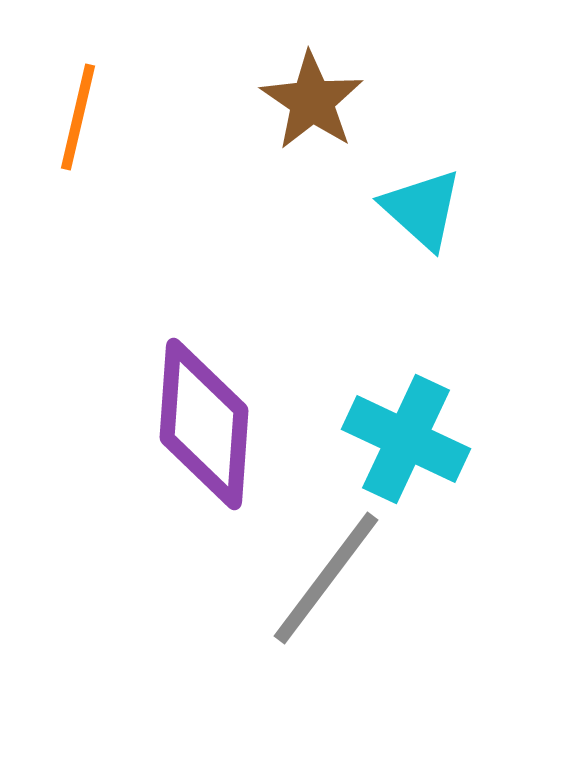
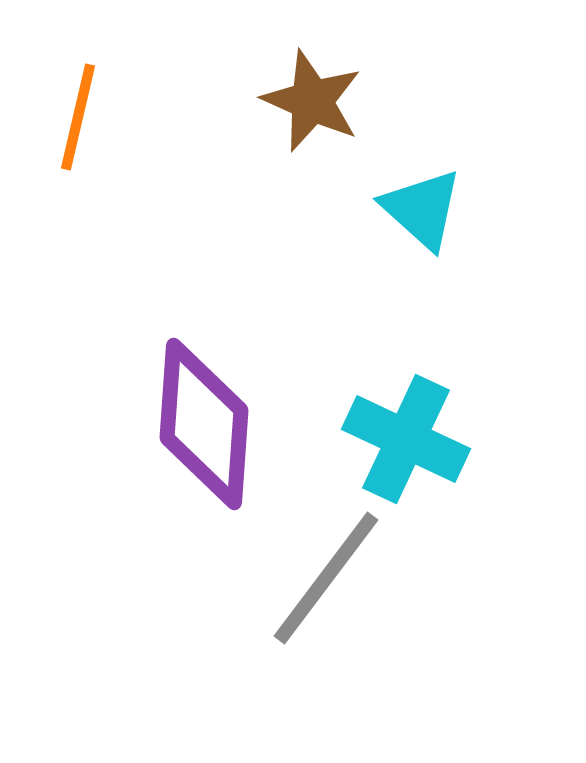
brown star: rotated 10 degrees counterclockwise
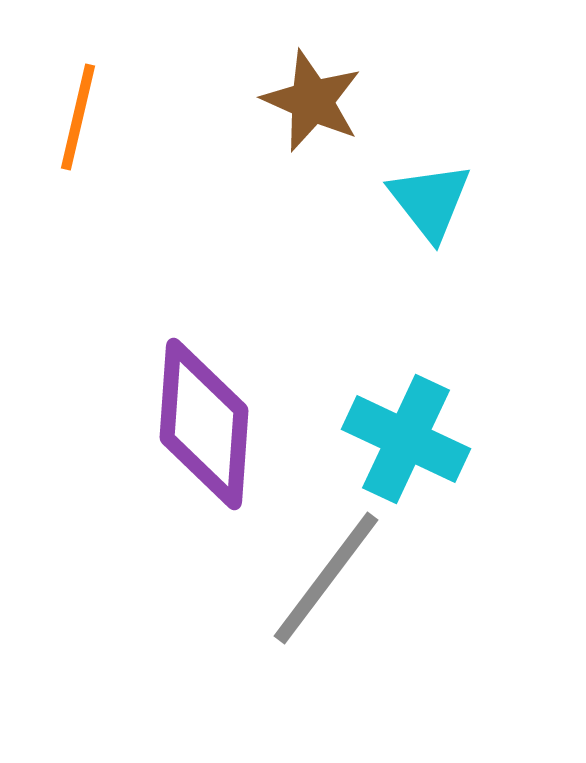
cyan triangle: moved 8 px right, 8 px up; rotated 10 degrees clockwise
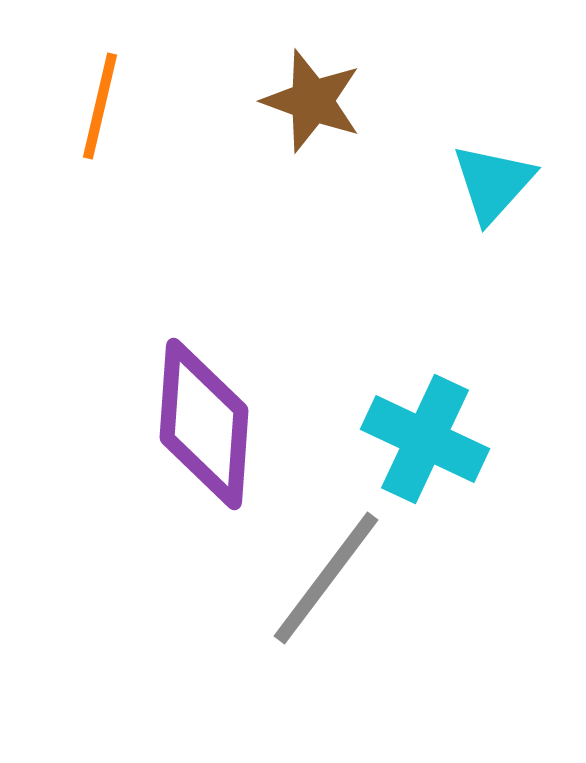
brown star: rotated 4 degrees counterclockwise
orange line: moved 22 px right, 11 px up
cyan triangle: moved 63 px right, 18 px up; rotated 20 degrees clockwise
cyan cross: moved 19 px right
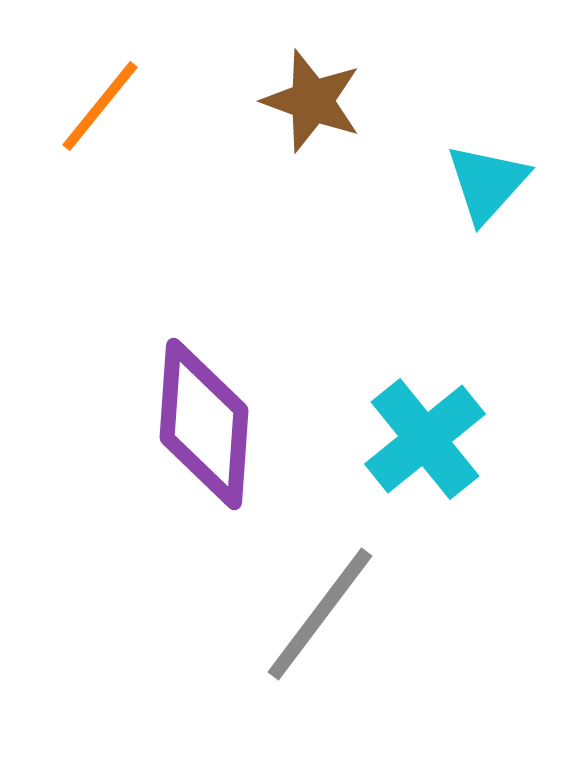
orange line: rotated 26 degrees clockwise
cyan triangle: moved 6 px left
cyan cross: rotated 26 degrees clockwise
gray line: moved 6 px left, 36 px down
